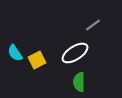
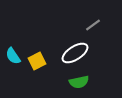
cyan semicircle: moved 2 px left, 3 px down
yellow square: moved 1 px down
green semicircle: rotated 102 degrees counterclockwise
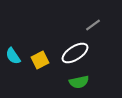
yellow square: moved 3 px right, 1 px up
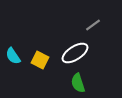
yellow square: rotated 36 degrees counterclockwise
green semicircle: moved 1 px left, 1 px down; rotated 84 degrees clockwise
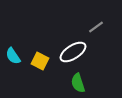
gray line: moved 3 px right, 2 px down
white ellipse: moved 2 px left, 1 px up
yellow square: moved 1 px down
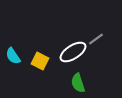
gray line: moved 12 px down
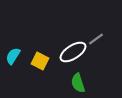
cyan semicircle: rotated 66 degrees clockwise
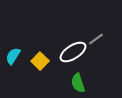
yellow square: rotated 18 degrees clockwise
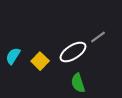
gray line: moved 2 px right, 2 px up
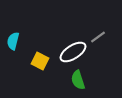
cyan semicircle: moved 15 px up; rotated 18 degrees counterclockwise
yellow square: rotated 18 degrees counterclockwise
green semicircle: moved 3 px up
